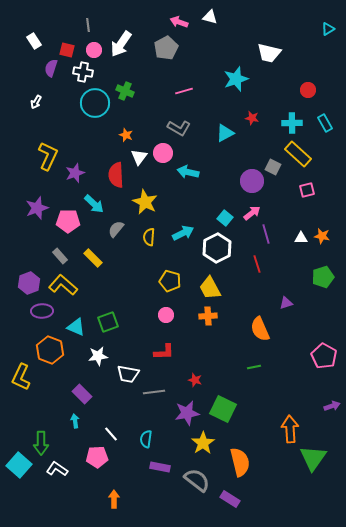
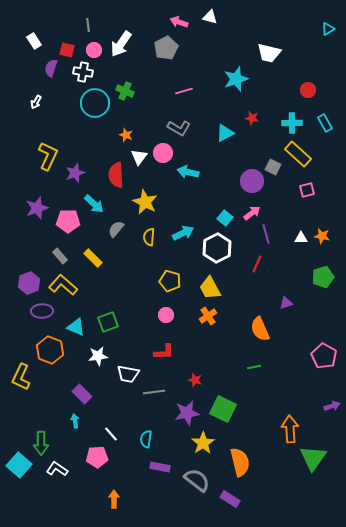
red line at (257, 264): rotated 42 degrees clockwise
orange cross at (208, 316): rotated 30 degrees counterclockwise
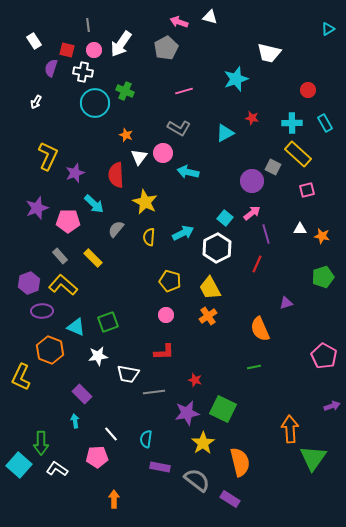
white triangle at (301, 238): moved 1 px left, 9 px up
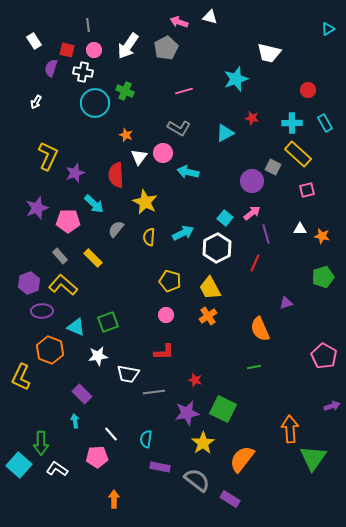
white arrow at (121, 44): moved 7 px right, 2 px down
red line at (257, 264): moved 2 px left, 1 px up
orange semicircle at (240, 462): moved 2 px right, 3 px up; rotated 128 degrees counterclockwise
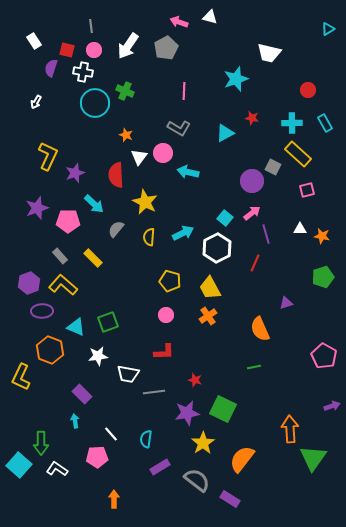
gray line at (88, 25): moved 3 px right, 1 px down
pink line at (184, 91): rotated 72 degrees counterclockwise
purple rectangle at (160, 467): rotated 42 degrees counterclockwise
